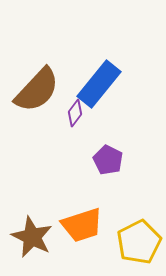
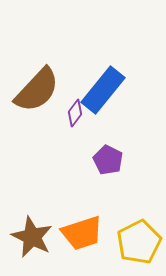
blue rectangle: moved 4 px right, 6 px down
orange trapezoid: moved 8 px down
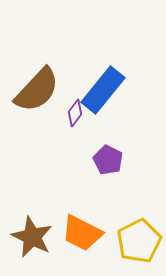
orange trapezoid: rotated 45 degrees clockwise
yellow pentagon: moved 1 px up
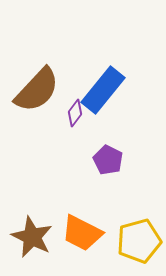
yellow pentagon: rotated 12 degrees clockwise
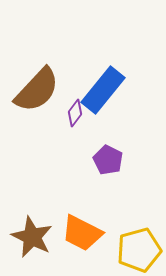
yellow pentagon: moved 9 px down
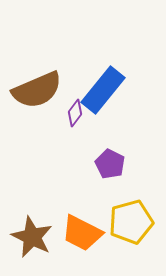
brown semicircle: rotated 24 degrees clockwise
purple pentagon: moved 2 px right, 4 px down
yellow pentagon: moved 8 px left, 28 px up
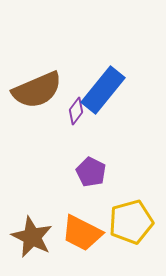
purple diamond: moved 1 px right, 2 px up
purple pentagon: moved 19 px left, 8 px down
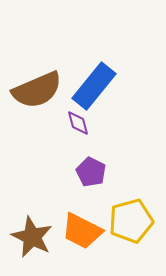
blue rectangle: moved 9 px left, 4 px up
purple diamond: moved 2 px right, 12 px down; rotated 52 degrees counterclockwise
yellow pentagon: moved 1 px up
orange trapezoid: moved 2 px up
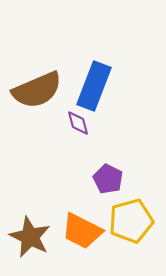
blue rectangle: rotated 18 degrees counterclockwise
purple pentagon: moved 17 px right, 7 px down
brown star: moved 2 px left
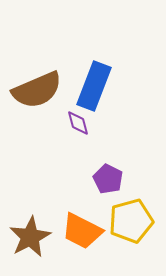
brown star: rotated 18 degrees clockwise
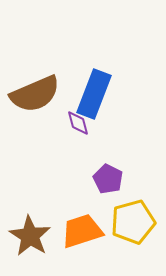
blue rectangle: moved 8 px down
brown semicircle: moved 2 px left, 4 px down
yellow pentagon: moved 2 px right, 1 px down
orange trapezoid: rotated 135 degrees clockwise
brown star: moved 1 px up; rotated 12 degrees counterclockwise
